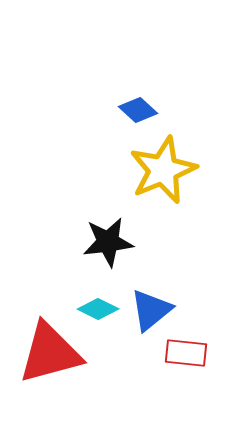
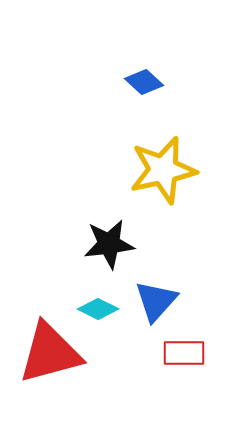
blue diamond: moved 6 px right, 28 px up
yellow star: rotated 10 degrees clockwise
black star: moved 1 px right, 2 px down
blue triangle: moved 5 px right, 9 px up; rotated 9 degrees counterclockwise
red rectangle: moved 2 px left; rotated 6 degrees counterclockwise
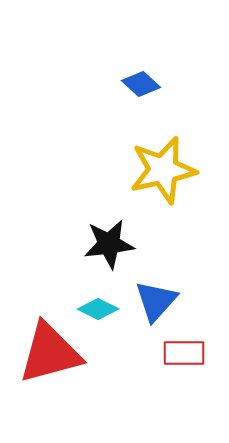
blue diamond: moved 3 px left, 2 px down
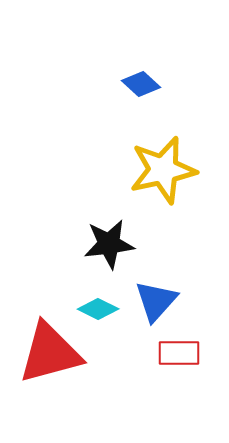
red rectangle: moved 5 px left
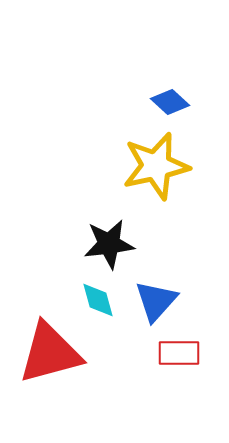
blue diamond: moved 29 px right, 18 px down
yellow star: moved 7 px left, 4 px up
cyan diamond: moved 9 px up; rotated 48 degrees clockwise
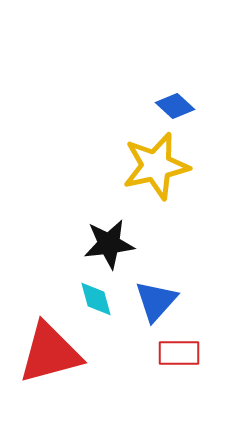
blue diamond: moved 5 px right, 4 px down
cyan diamond: moved 2 px left, 1 px up
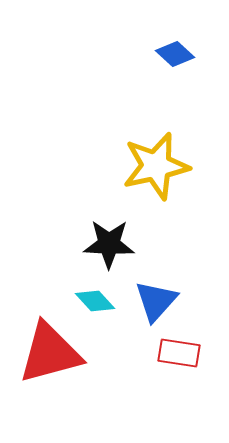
blue diamond: moved 52 px up
black star: rotated 9 degrees clockwise
cyan diamond: moved 1 px left, 2 px down; rotated 27 degrees counterclockwise
red rectangle: rotated 9 degrees clockwise
